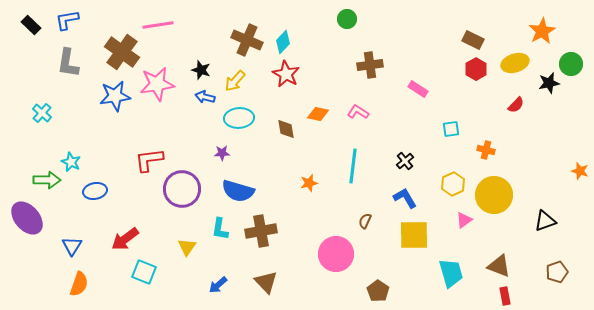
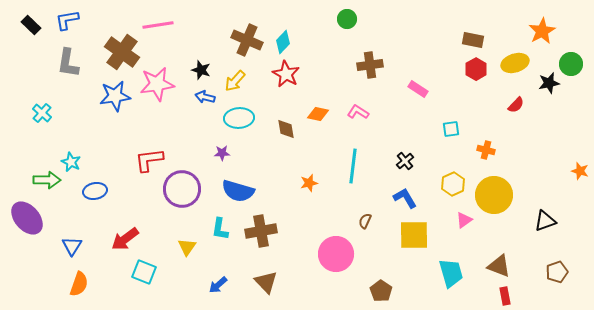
brown rectangle at (473, 40): rotated 15 degrees counterclockwise
brown pentagon at (378, 291): moved 3 px right
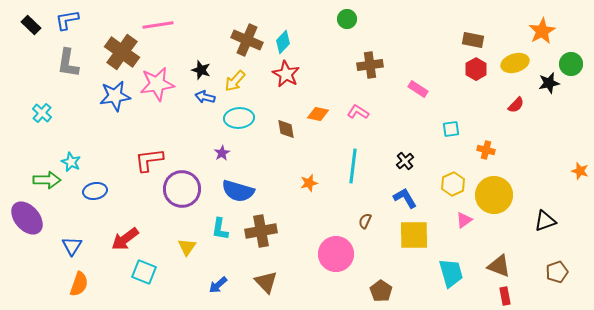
purple star at (222, 153): rotated 28 degrees counterclockwise
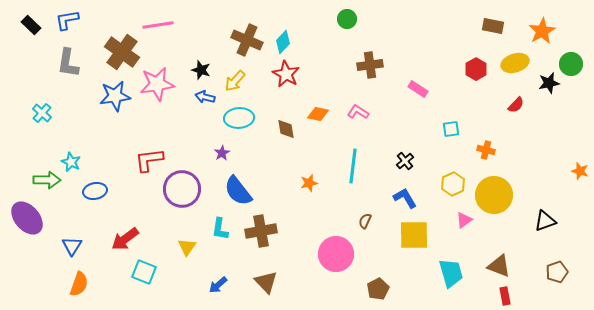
brown rectangle at (473, 40): moved 20 px right, 14 px up
blue semicircle at (238, 191): rotated 36 degrees clockwise
brown pentagon at (381, 291): moved 3 px left, 2 px up; rotated 10 degrees clockwise
